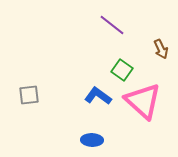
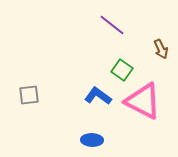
pink triangle: rotated 15 degrees counterclockwise
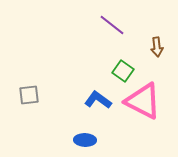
brown arrow: moved 4 px left, 2 px up; rotated 18 degrees clockwise
green square: moved 1 px right, 1 px down
blue L-shape: moved 4 px down
blue ellipse: moved 7 px left
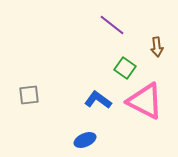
green square: moved 2 px right, 3 px up
pink triangle: moved 2 px right
blue ellipse: rotated 25 degrees counterclockwise
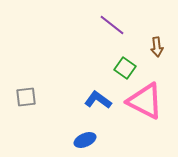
gray square: moved 3 px left, 2 px down
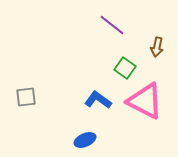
brown arrow: rotated 18 degrees clockwise
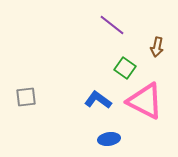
blue ellipse: moved 24 px right, 1 px up; rotated 15 degrees clockwise
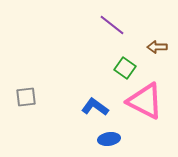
brown arrow: rotated 78 degrees clockwise
blue L-shape: moved 3 px left, 7 px down
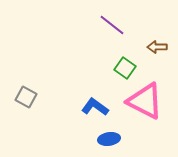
gray square: rotated 35 degrees clockwise
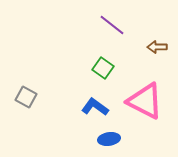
green square: moved 22 px left
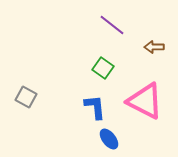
brown arrow: moved 3 px left
blue L-shape: rotated 48 degrees clockwise
blue ellipse: rotated 60 degrees clockwise
